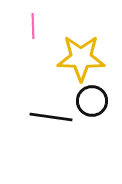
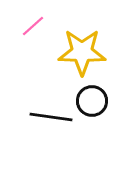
pink line: rotated 50 degrees clockwise
yellow star: moved 1 px right, 6 px up
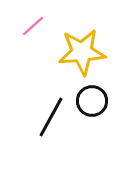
yellow star: rotated 6 degrees counterclockwise
black line: rotated 69 degrees counterclockwise
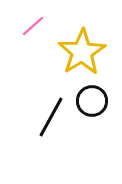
yellow star: rotated 27 degrees counterclockwise
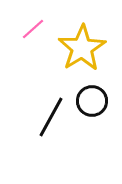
pink line: moved 3 px down
yellow star: moved 4 px up
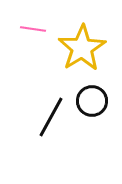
pink line: rotated 50 degrees clockwise
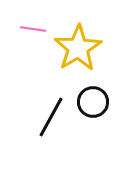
yellow star: moved 4 px left
black circle: moved 1 px right, 1 px down
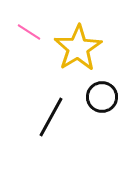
pink line: moved 4 px left, 3 px down; rotated 25 degrees clockwise
black circle: moved 9 px right, 5 px up
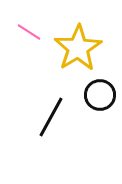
black circle: moved 2 px left, 2 px up
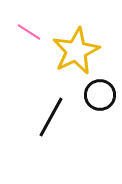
yellow star: moved 2 px left, 3 px down; rotated 6 degrees clockwise
